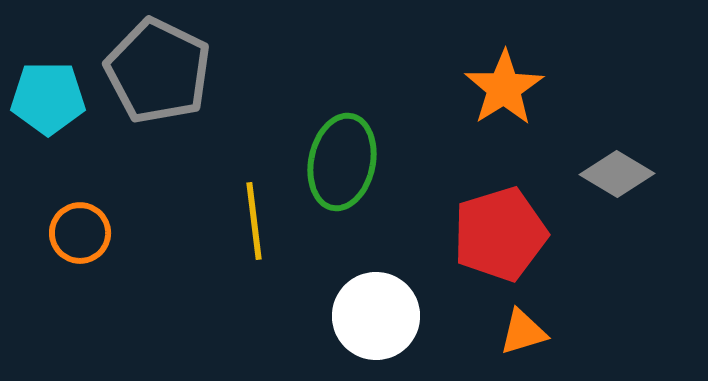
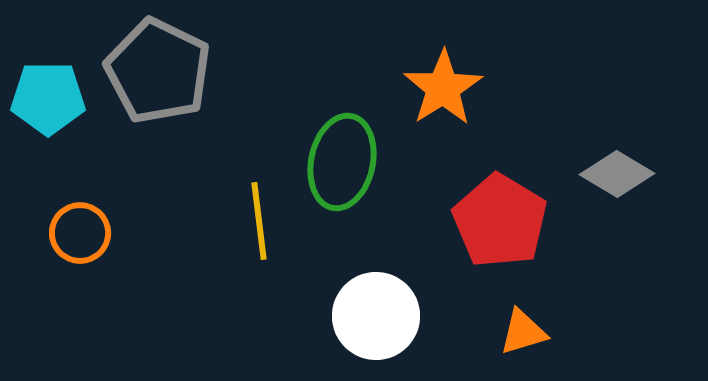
orange star: moved 61 px left
yellow line: moved 5 px right
red pentagon: moved 13 px up; rotated 24 degrees counterclockwise
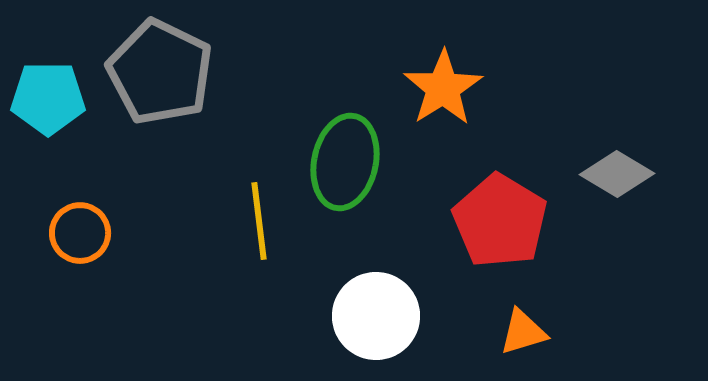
gray pentagon: moved 2 px right, 1 px down
green ellipse: moved 3 px right
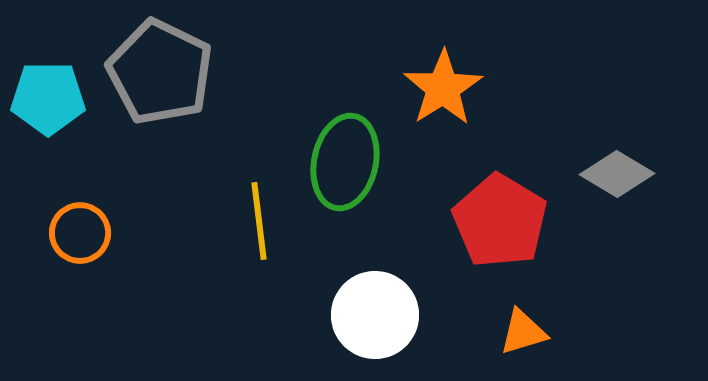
white circle: moved 1 px left, 1 px up
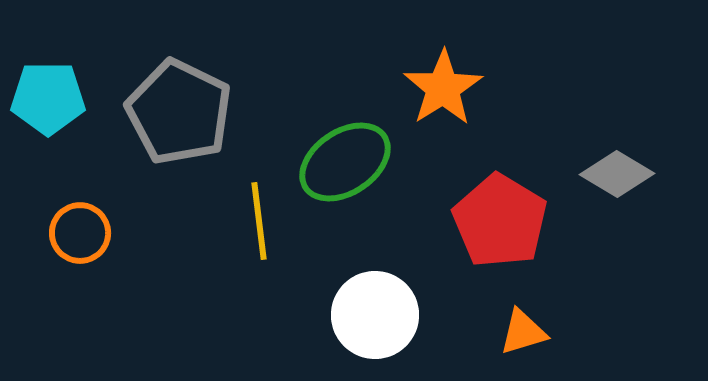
gray pentagon: moved 19 px right, 40 px down
green ellipse: rotated 44 degrees clockwise
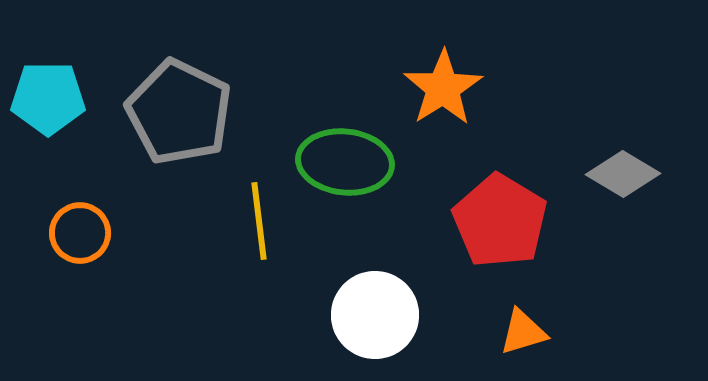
green ellipse: rotated 40 degrees clockwise
gray diamond: moved 6 px right
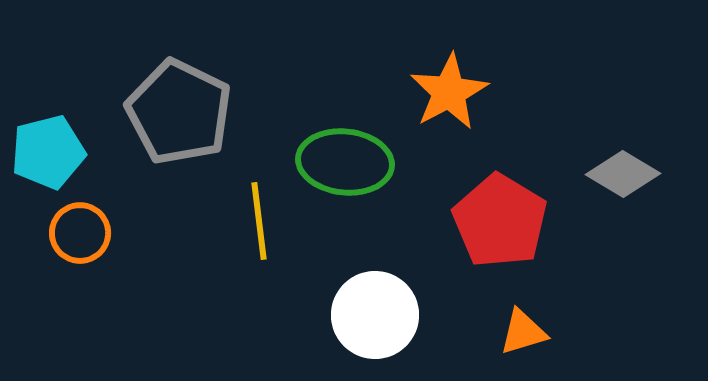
orange star: moved 6 px right, 4 px down; rotated 4 degrees clockwise
cyan pentagon: moved 54 px down; rotated 14 degrees counterclockwise
